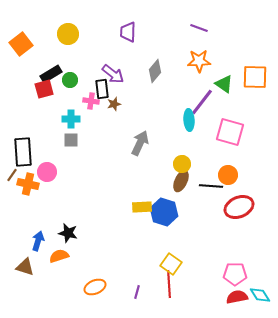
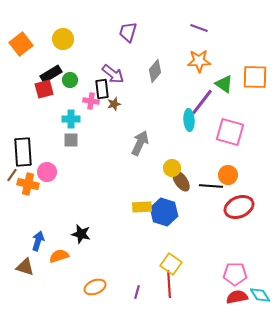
purple trapezoid at (128, 32): rotated 15 degrees clockwise
yellow circle at (68, 34): moved 5 px left, 5 px down
yellow circle at (182, 164): moved 10 px left, 4 px down
brown ellipse at (181, 181): rotated 60 degrees counterclockwise
black star at (68, 233): moved 13 px right, 1 px down
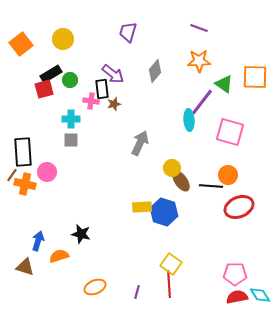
orange cross at (28, 184): moved 3 px left
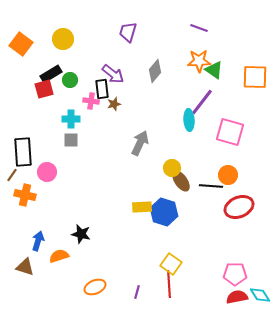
orange square at (21, 44): rotated 15 degrees counterclockwise
green triangle at (224, 84): moved 10 px left, 14 px up
orange cross at (25, 184): moved 11 px down
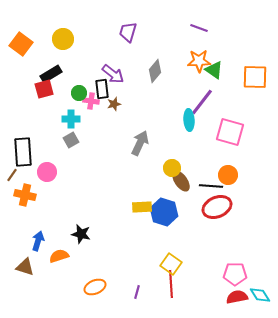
green circle at (70, 80): moved 9 px right, 13 px down
gray square at (71, 140): rotated 28 degrees counterclockwise
red ellipse at (239, 207): moved 22 px left
red line at (169, 284): moved 2 px right
